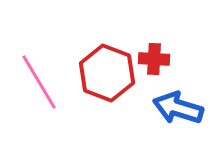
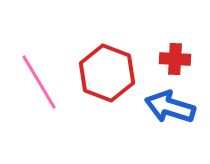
red cross: moved 21 px right
blue arrow: moved 8 px left, 1 px up
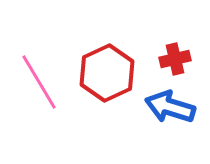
red cross: rotated 16 degrees counterclockwise
red hexagon: rotated 14 degrees clockwise
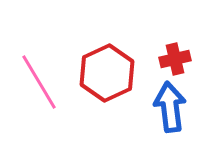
blue arrow: rotated 66 degrees clockwise
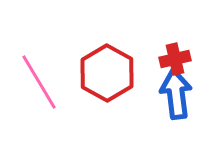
red hexagon: rotated 6 degrees counterclockwise
blue arrow: moved 6 px right, 13 px up
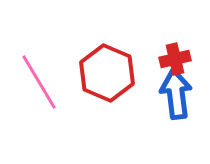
red hexagon: rotated 6 degrees counterclockwise
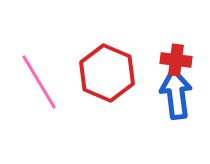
red cross: moved 1 px right, 1 px down; rotated 20 degrees clockwise
